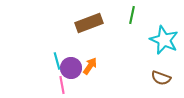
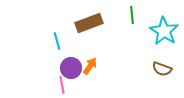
green line: rotated 18 degrees counterclockwise
cyan star: moved 9 px up; rotated 8 degrees clockwise
cyan line: moved 20 px up
brown semicircle: moved 1 px right, 9 px up
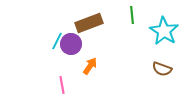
cyan line: rotated 42 degrees clockwise
purple circle: moved 24 px up
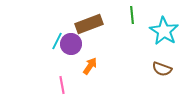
brown rectangle: moved 1 px down
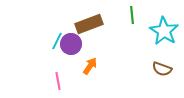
pink line: moved 4 px left, 4 px up
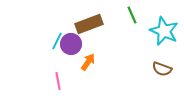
green line: rotated 18 degrees counterclockwise
cyan star: rotated 8 degrees counterclockwise
orange arrow: moved 2 px left, 4 px up
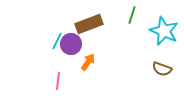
green line: rotated 42 degrees clockwise
pink line: rotated 18 degrees clockwise
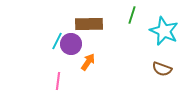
brown rectangle: rotated 20 degrees clockwise
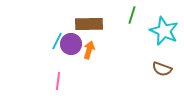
orange arrow: moved 1 px right, 12 px up; rotated 18 degrees counterclockwise
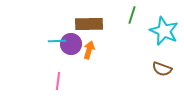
cyan line: rotated 60 degrees clockwise
